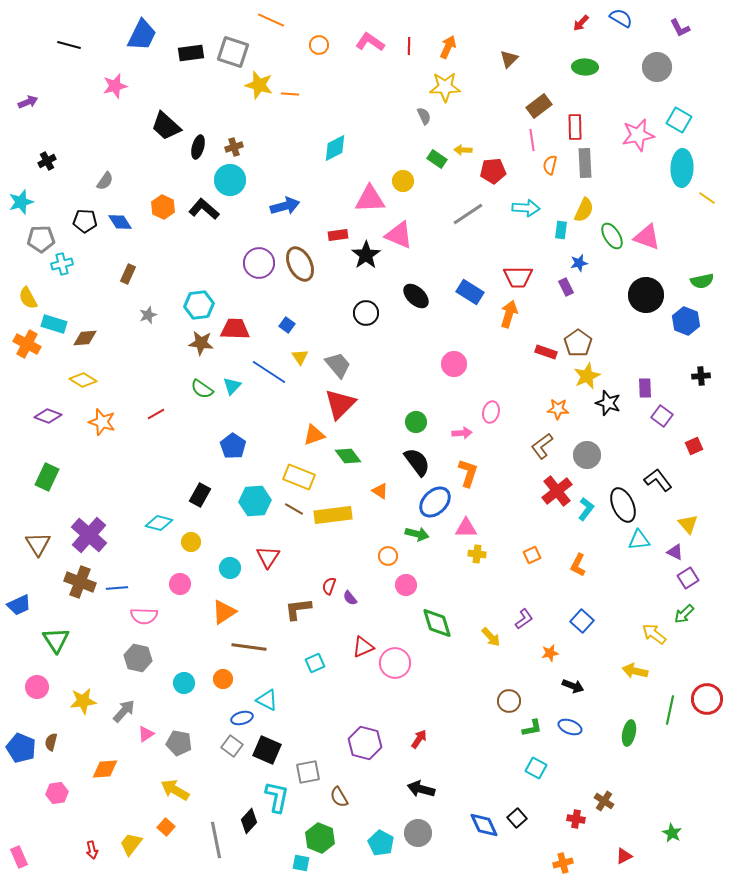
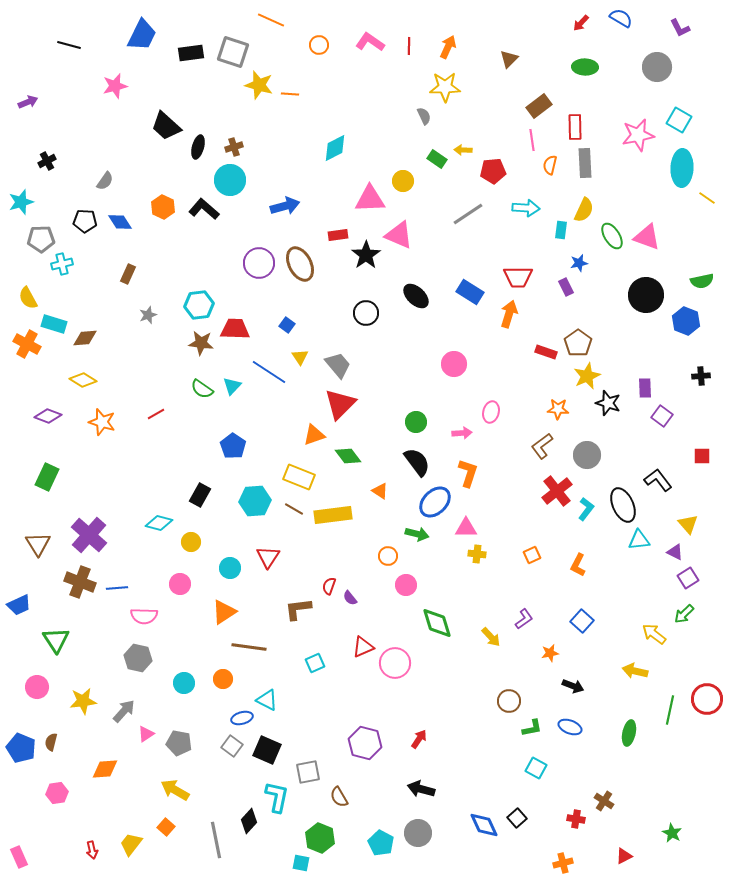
red square at (694, 446): moved 8 px right, 10 px down; rotated 24 degrees clockwise
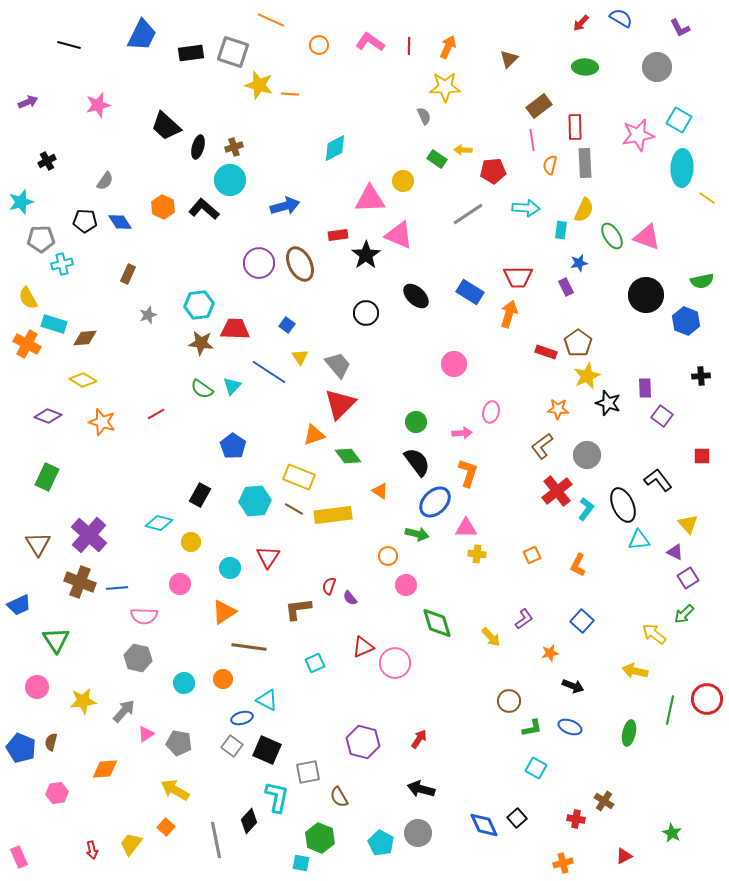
pink star at (115, 86): moved 17 px left, 19 px down
purple hexagon at (365, 743): moved 2 px left, 1 px up
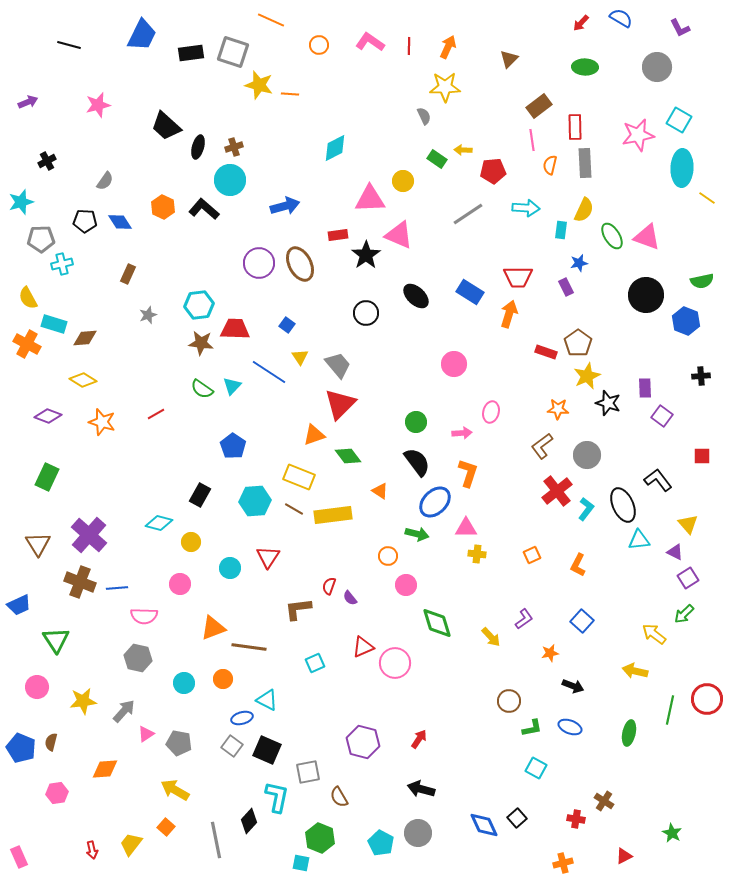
orange triangle at (224, 612): moved 11 px left, 16 px down; rotated 12 degrees clockwise
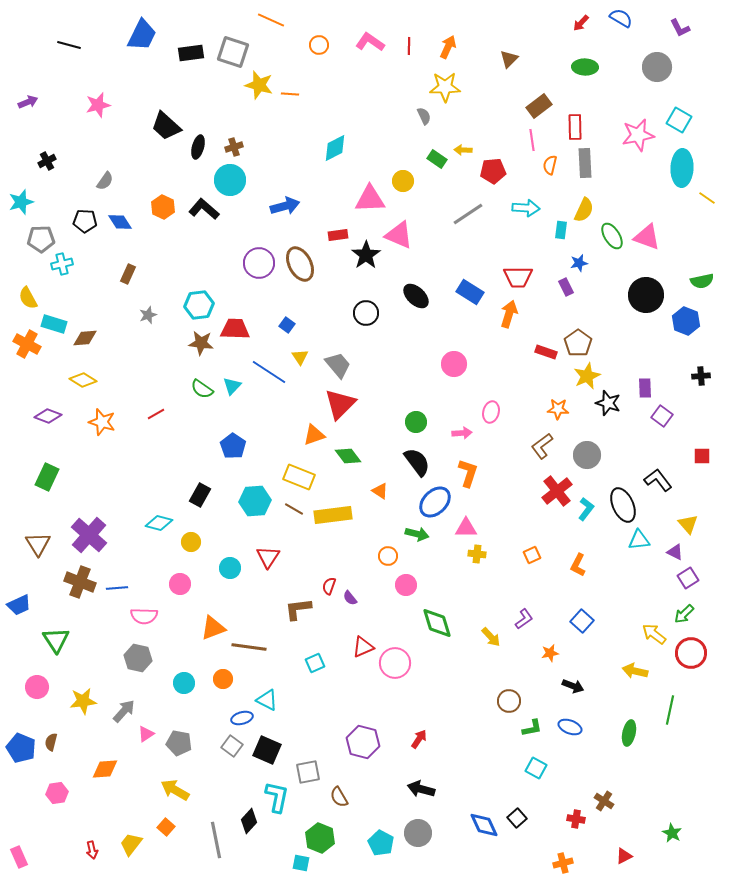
red circle at (707, 699): moved 16 px left, 46 px up
